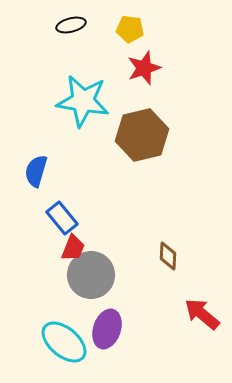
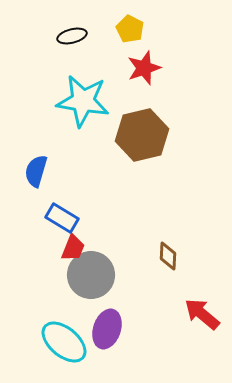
black ellipse: moved 1 px right, 11 px down
yellow pentagon: rotated 20 degrees clockwise
blue rectangle: rotated 20 degrees counterclockwise
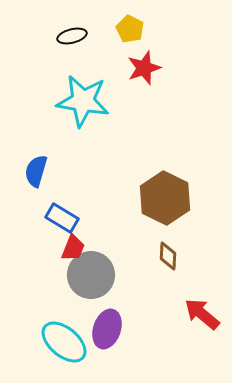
brown hexagon: moved 23 px right, 63 px down; rotated 21 degrees counterclockwise
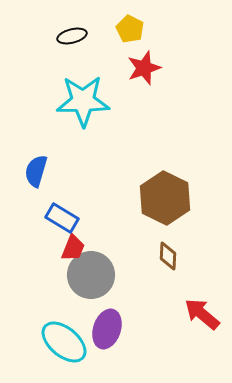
cyan star: rotated 10 degrees counterclockwise
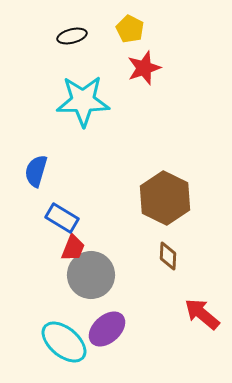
purple ellipse: rotated 30 degrees clockwise
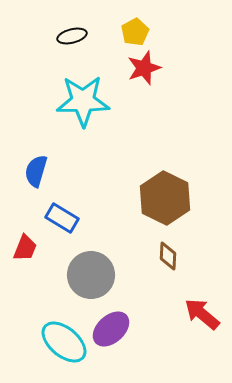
yellow pentagon: moved 5 px right, 3 px down; rotated 16 degrees clockwise
red trapezoid: moved 48 px left
purple ellipse: moved 4 px right
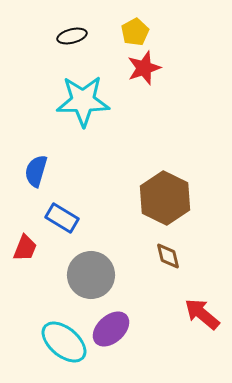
brown diamond: rotated 16 degrees counterclockwise
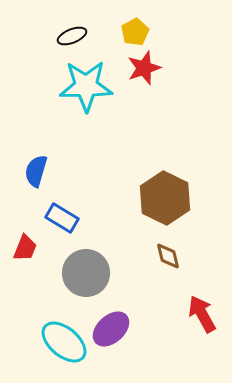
black ellipse: rotated 8 degrees counterclockwise
cyan star: moved 3 px right, 15 px up
gray circle: moved 5 px left, 2 px up
red arrow: rotated 21 degrees clockwise
